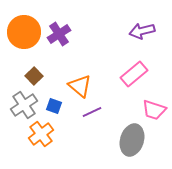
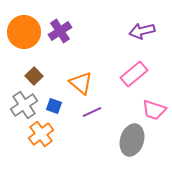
purple cross: moved 1 px right, 3 px up
orange triangle: moved 1 px right, 3 px up
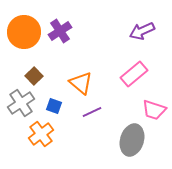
purple arrow: rotated 10 degrees counterclockwise
gray cross: moved 3 px left, 2 px up
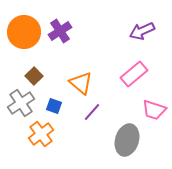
purple line: rotated 24 degrees counterclockwise
gray ellipse: moved 5 px left
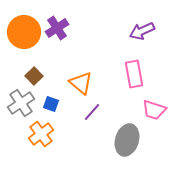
purple cross: moved 3 px left, 3 px up
pink rectangle: rotated 60 degrees counterclockwise
blue square: moved 3 px left, 2 px up
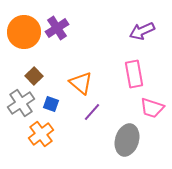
pink trapezoid: moved 2 px left, 2 px up
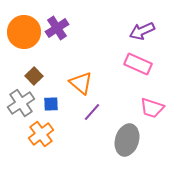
pink rectangle: moved 4 px right, 10 px up; rotated 56 degrees counterclockwise
blue square: rotated 21 degrees counterclockwise
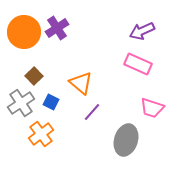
blue square: moved 2 px up; rotated 28 degrees clockwise
gray ellipse: moved 1 px left
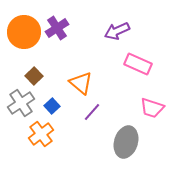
purple arrow: moved 25 px left
blue square: moved 1 px right, 4 px down; rotated 21 degrees clockwise
gray ellipse: moved 2 px down
